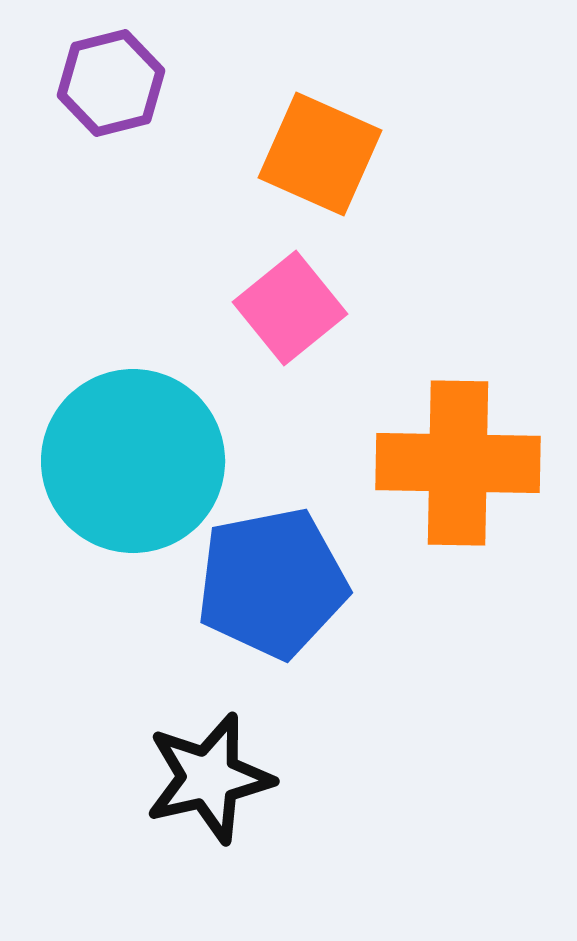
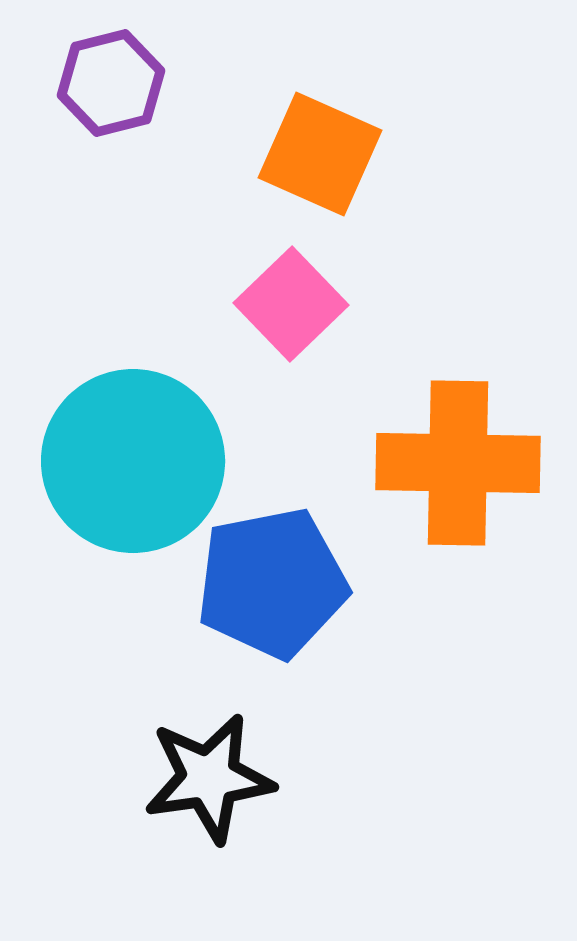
pink square: moved 1 px right, 4 px up; rotated 5 degrees counterclockwise
black star: rotated 5 degrees clockwise
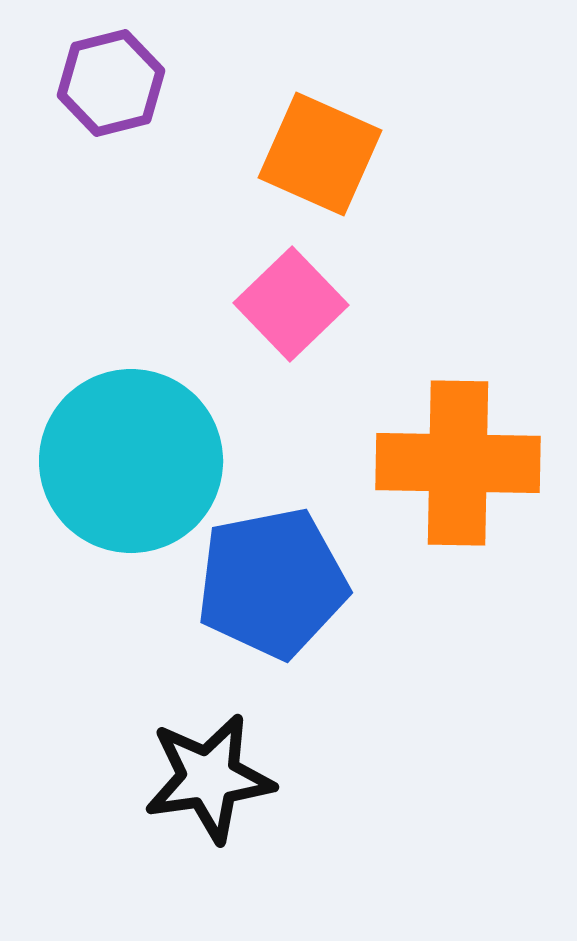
cyan circle: moved 2 px left
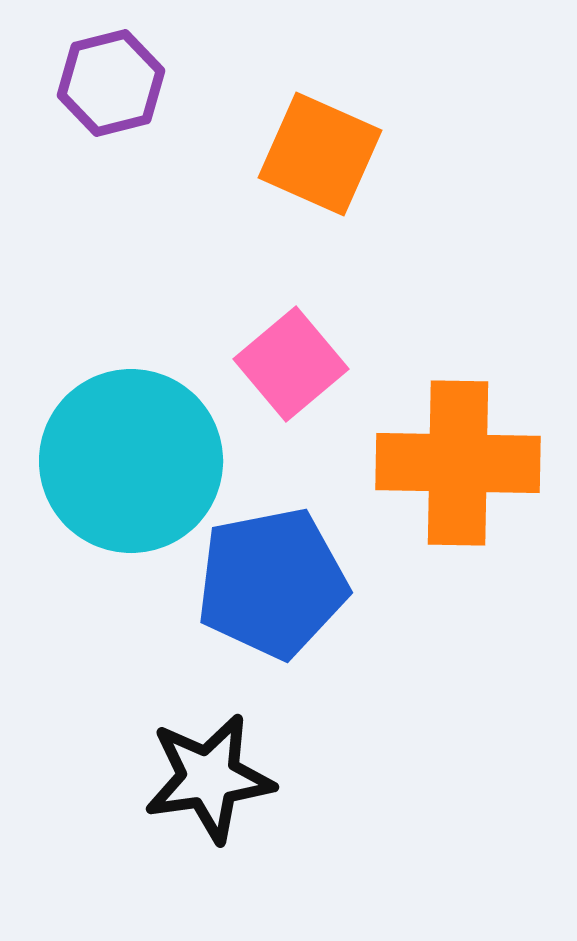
pink square: moved 60 px down; rotated 4 degrees clockwise
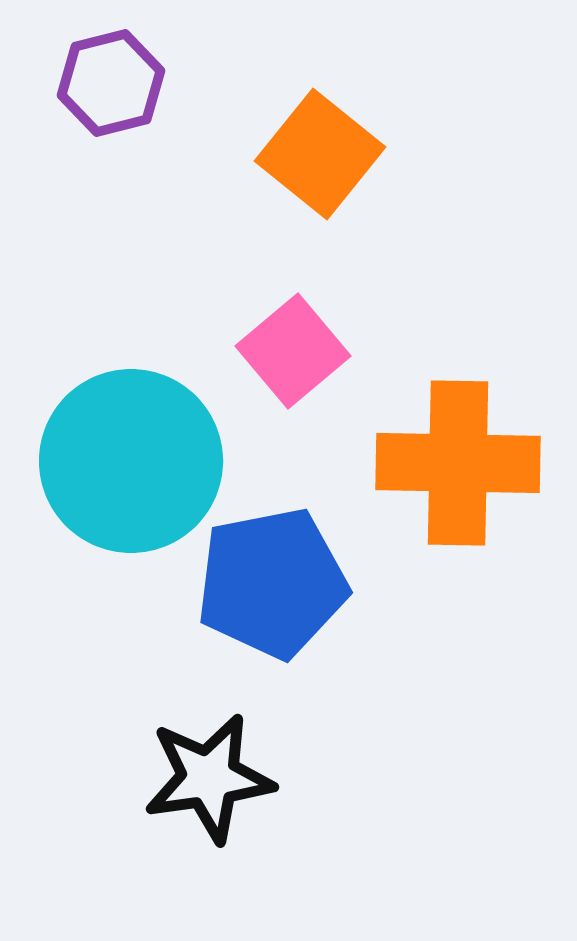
orange square: rotated 15 degrees clockwise
pink square: moved 2 px right, 13 px up
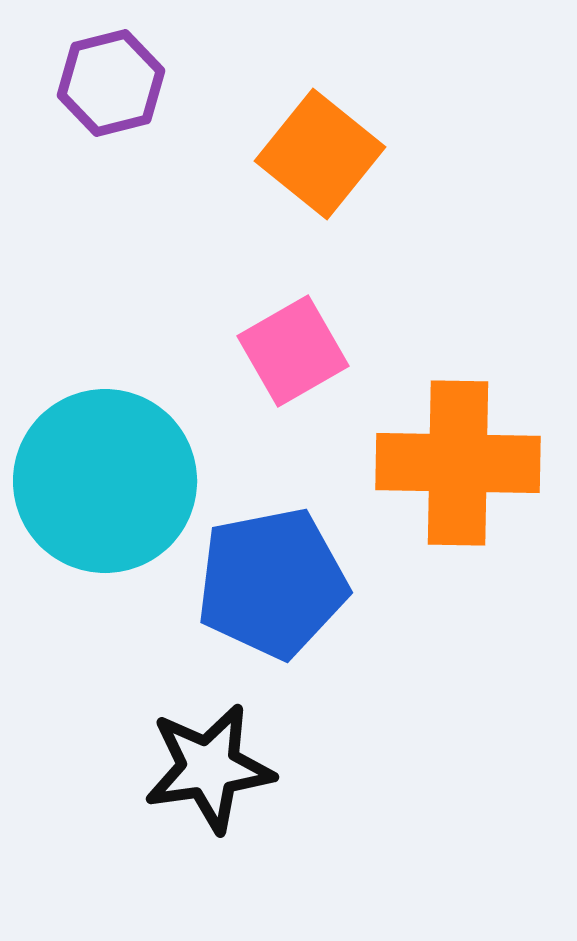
pink square: rotated 10 degrees clockwise
cyan circle: moved 26 px left, 20 px down
black star: moved 10 px up
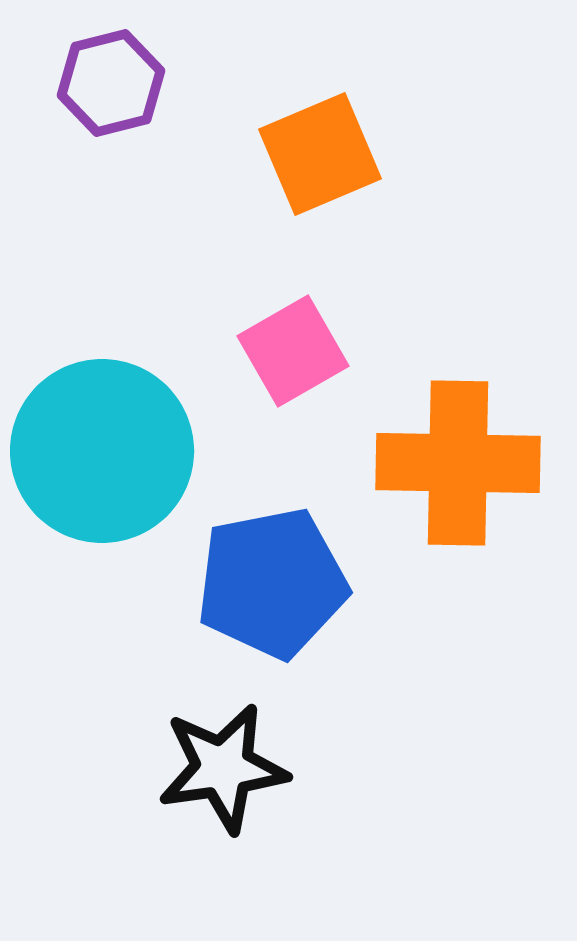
orange square: rotated 28 degrees clockwise
cyan circle: moved 3 px left, 30 px up
black star: moved 14 px right
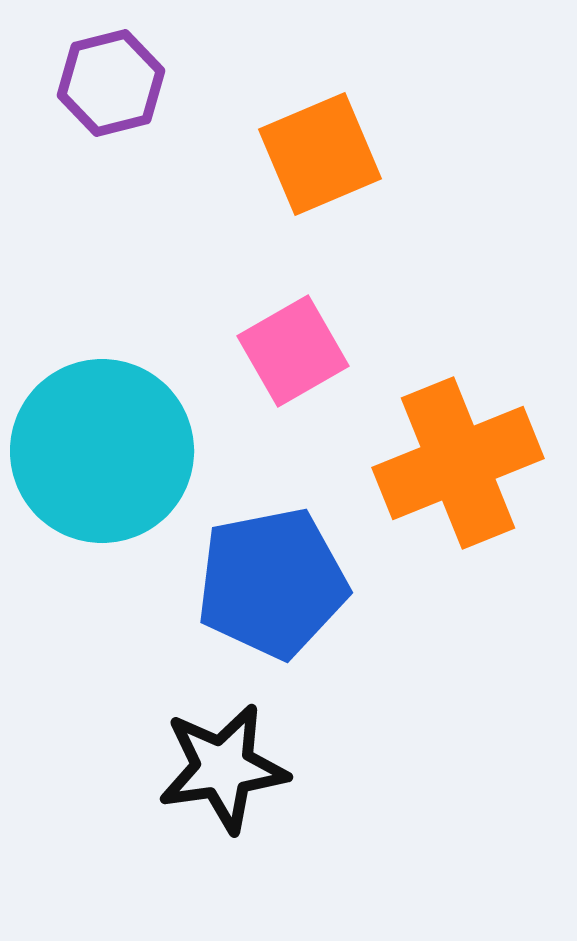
orange cross: rotated 23 degrees counterclockwise
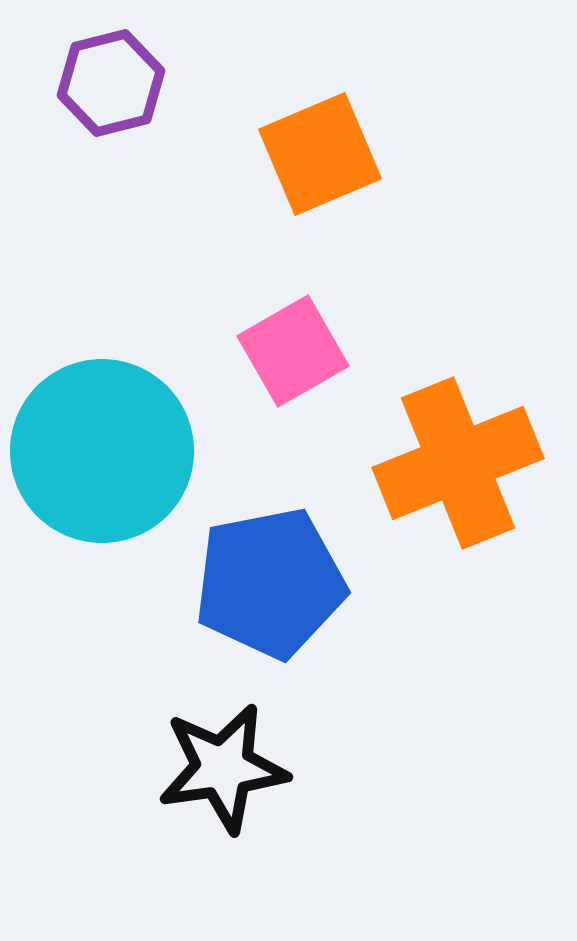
blue pentagon: moved 2 px left
